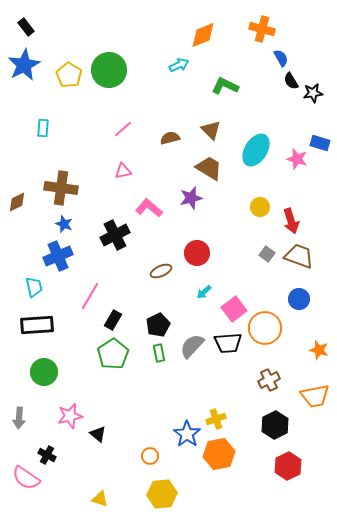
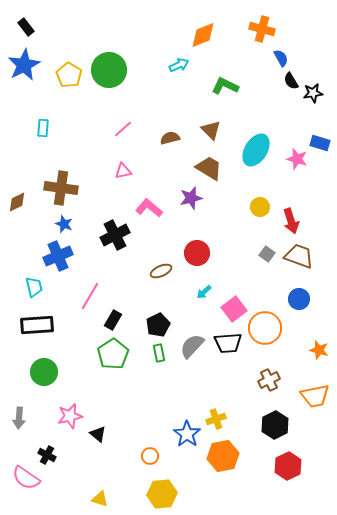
orange hexagon at (219, 454): moved 4 px right, 2 px down
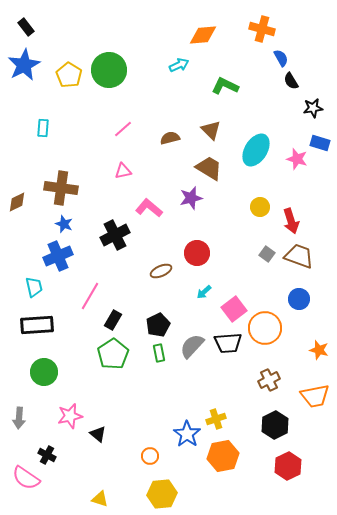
orange diamond at (203, 35): rotated 16 degrees clockwise
black star at (313, 93): moved 15 px down
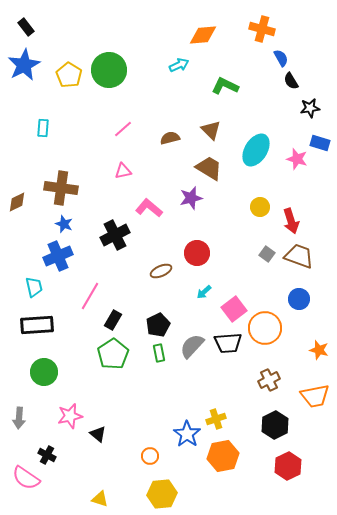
black star at (313, 108): moved 3 px left
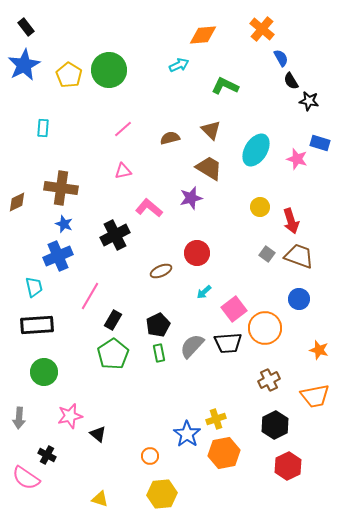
orange cross at (262, 29): rotated 25 degrees clockwise
black star at (310, 108): moved 1 px left, 7 px up; rotated 18 degrees clockwise
orange hexagon at (223, 456): moved 1 px right, 3 px up
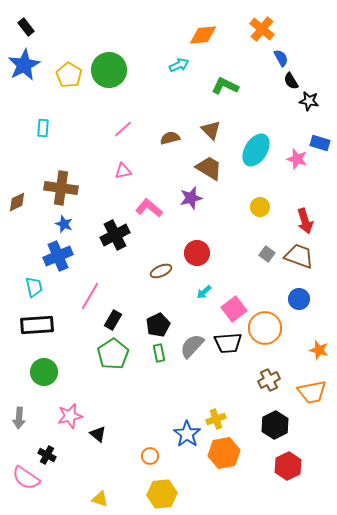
red arrow at (291, 221): moved 14 px right
orange trapezoid at (315, 396): moved 3 px left, 4 px up
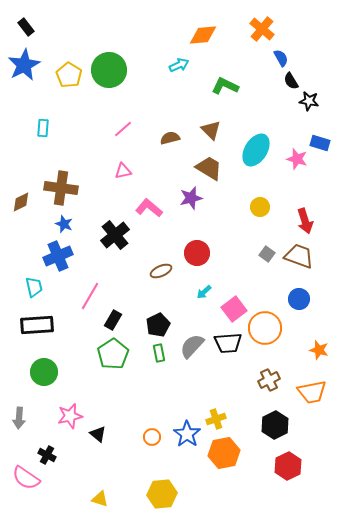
brown diamond at (17, 202): moved 4 px right
black cross at (115, 235): rotated 12 degrees counterclockwise
orange circle at (150, 456): moved 2 px right, 19 px up
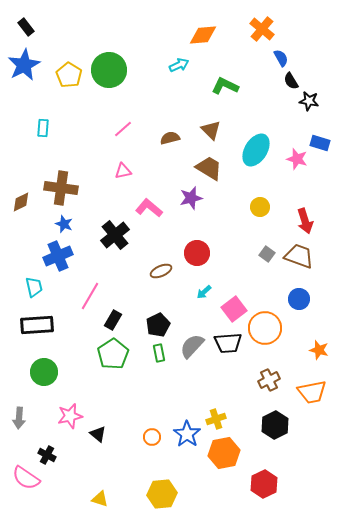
red hexagon at (288, 466): moved 24 px left, 18 px down
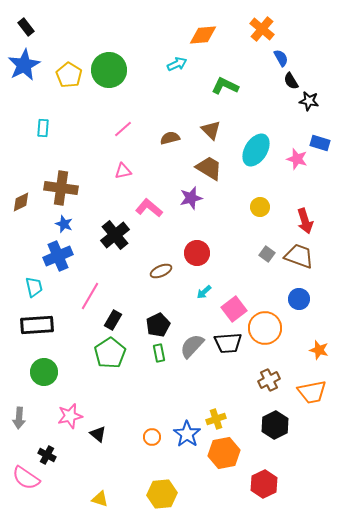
cyan arrow at (179, 65): moved 2 px left, 1 px up
green pentagon at (113, 354): moved 3 px left, 1 px up
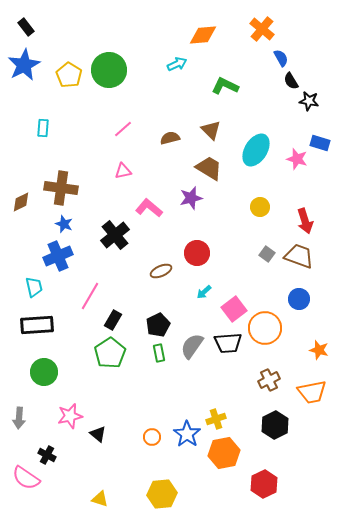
gray semicircle at (192, 346): rotated 8 degrees counterclockwise
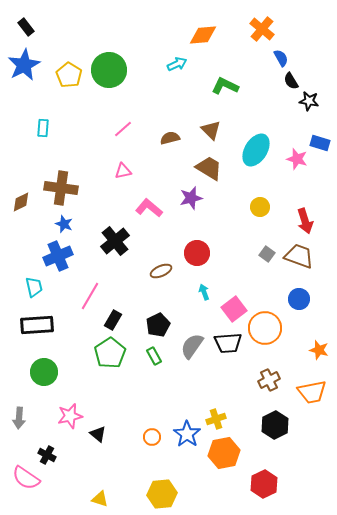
black cross at (115, 235): moved 6 px down
cyan arrow at (204, 292): rotated 112 degrees clockwise
green rectangle at (159, 353): moved 5 px left, 3 px down; rotated 18 degrees counterclockwise
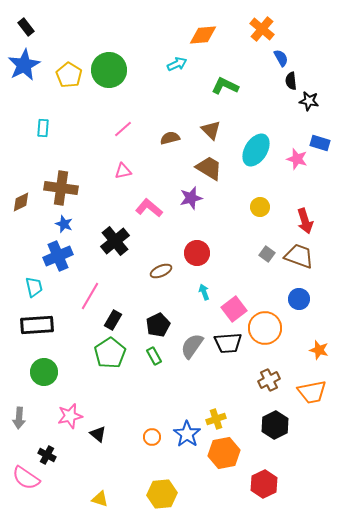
black semicircle at (291, 81): rotated 24 degrees clockwise
